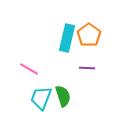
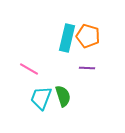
orange pentagon: moved 1 px left, 1 px down; rotated 20 degrees counterclockwise
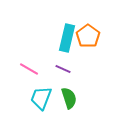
orange pentagon: rotated 20 degrees clockwise
purple line: moved 24 px left, 1 px down; rotated 21 degrees clockwise
green semicircle: moved 6 px right, 2 px down
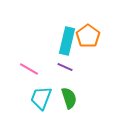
cyan rectangle: moved 3 px down
purple line: moved 2 px right, 2 px up
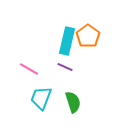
green semicircle: moved 4 px right, 4 px down
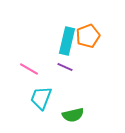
orange pentagon: rotated 15 degrees clockwise
green semicircle: moved 13 px down; rotated 95 degrees clockwise
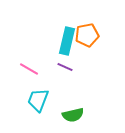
orange pentagon: moved 1 px left, 1 px up; rotated 10 degrees clockwise
cyan trapezoid: moved 3 px left, 2 px down
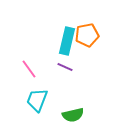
pink line: rotated 24 degrees clockwise
cyan trapezoid: moved 1 px left
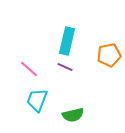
orange pentagon: moved 22 px right, 20 px down
pink line: rotated 12 degrees counterclockwise
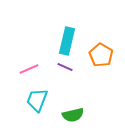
orange pentagon: moved 8 px left; rotated 30 degrees counterclockwise
pink line: rotated 66 degrees counterclockwise
